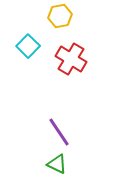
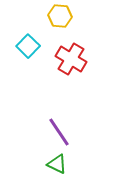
yellow hexagon: rotated 15 degrees clockwise
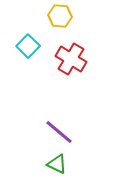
purple line: rotated 16 degrees counterclockwise
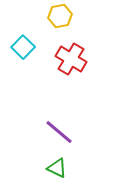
yellow hexagon: rotated 15 degrees counterclockwise
cyan square: moved 5 px left, 1 px down
green triangle: moved 4 px down
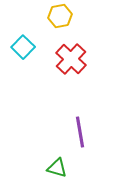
red cross: rotated 12 degrees clockwise
purple line: moved 21 px right; rotated 40 degrees clockwise
green triangle: rotated 10 degrees counterclockwise
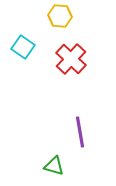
yellow hexagon: rotated 15 degrees clockwise
cyan square: rotated 10 degrees counterclockwise
green triangle: moved 3 px left, 2 px up
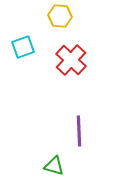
cyan square: rotated 35 degrees clockwise
red cross: moved 1 px down
purple line: moved 1 px left, 1 px up; rotated 8 degrees clockwise
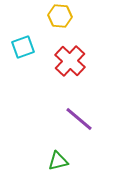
red cross: moved 1 px left, 1 px down
purple line: moved 12 px up; rotated 48 degrees counterclockwise
green triangle: moved 4 px right, 5 px up; rotated 30 degrees counterclockwise
